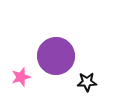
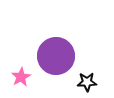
pink star: rotated 12 degrees counterclockwise
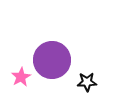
purple circle: moved 4 px left, 4 px down
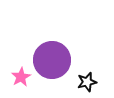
black star: rotated 12 degrees counterclockwise
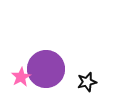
purple circle: moved 6 px left, 9 px down
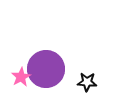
black star: rotated 18 degrees clockwise
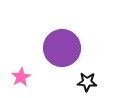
purple circle: moved 16 px right, 21 px up
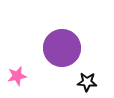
pink star: moved 4 px left, 1 px up; rotated 18 degrees clockwise
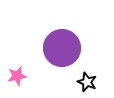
black star: rotated 18 degrees clockwise
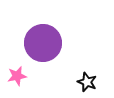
purple circle: moved 19 px left, 5 px up
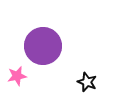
purple circle: moved 3 px down
